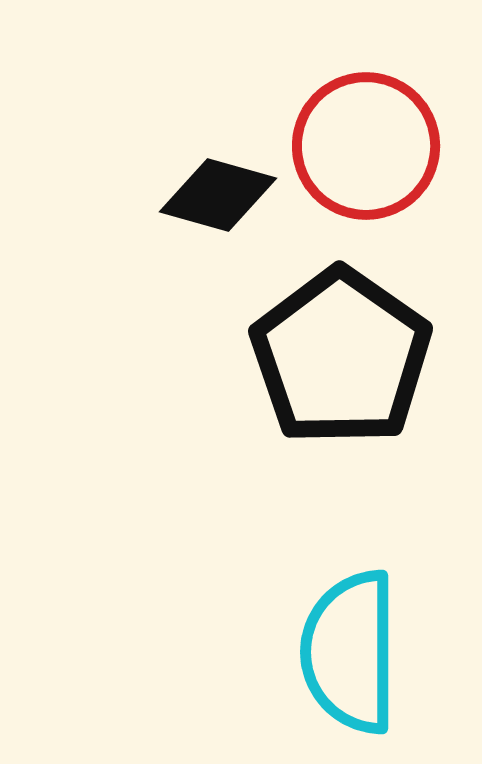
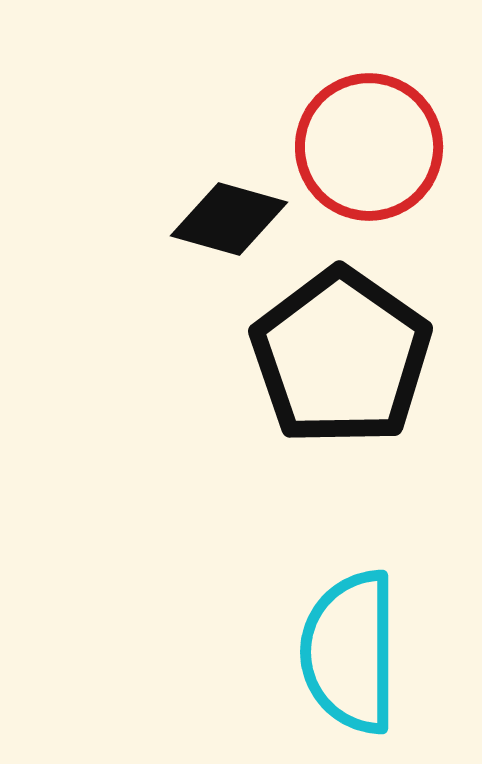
red circle: moved 3 px right, 1 px down
black diamond: moved 11 px right, 24 px down
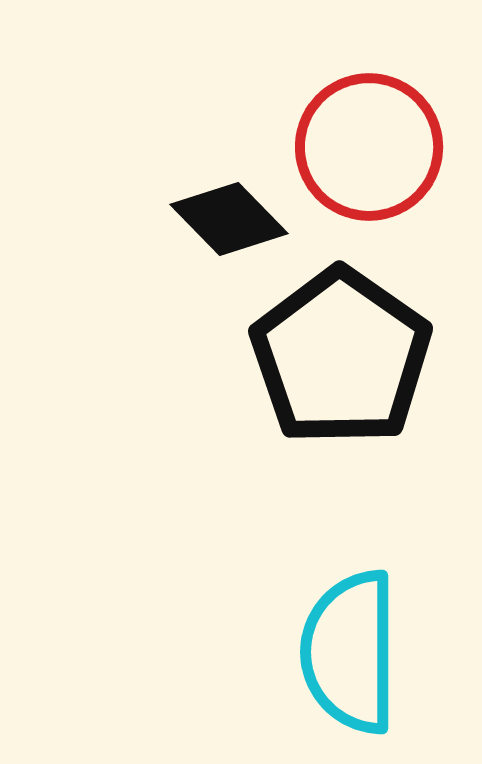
black diamond: rotated 30 degrees clockwise
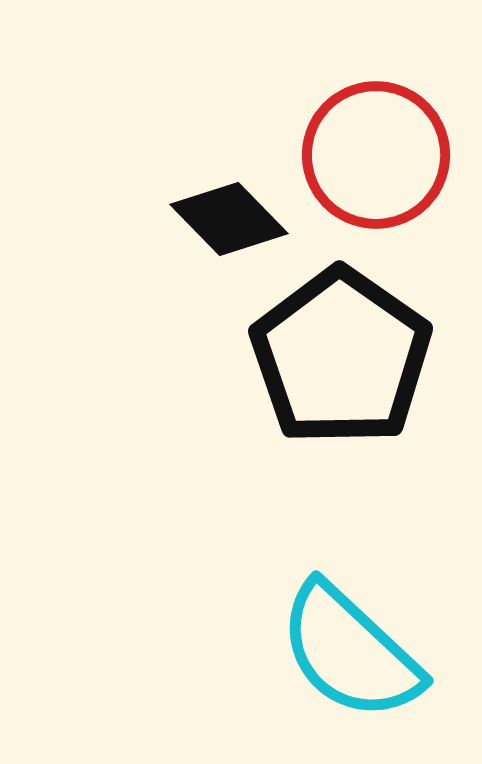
red circle: moved 7 px right, 8 px down
cyan semicircle: rotated 47 degrees counterclockwise
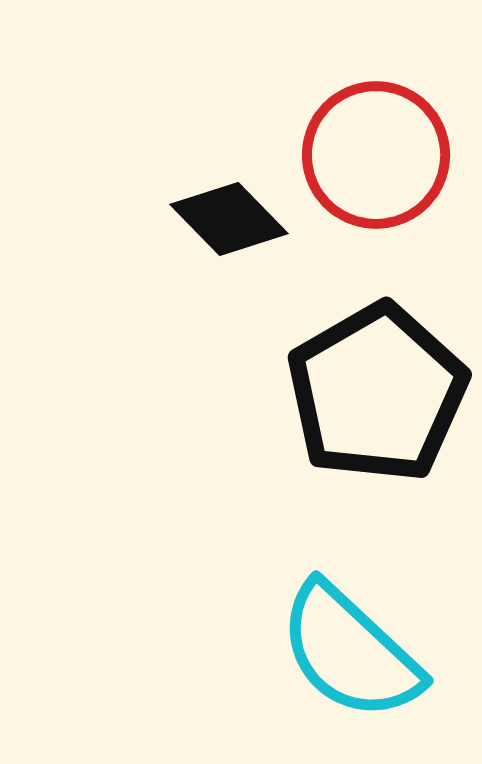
black pentagon: moved 36 px right, 36 px down; rotated 7 degrees clockwise
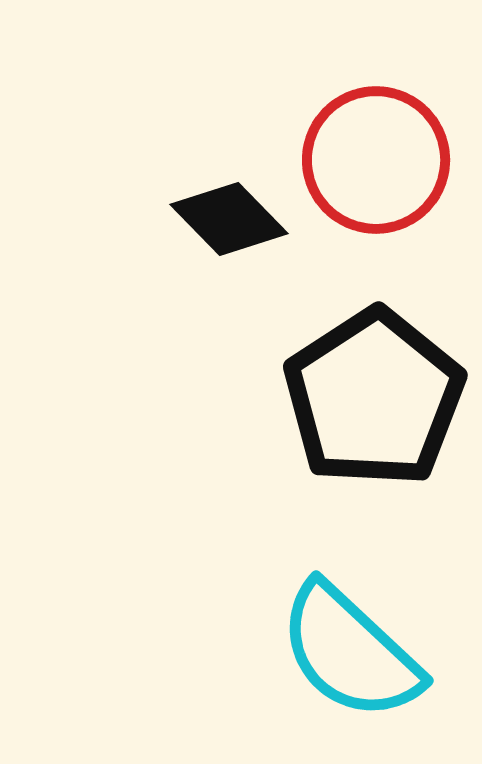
red circle: moved 5 px down
black pentagon: moved 3 px left, 5 px down; rotated 3 degrees counterclockwise
